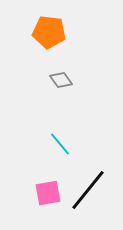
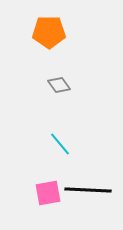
orange pentagon: rotated 8 degrees counterclockwise
gray diamond: moved 2 px left, 5 px down
black line: rotated 54 degrees clockwise
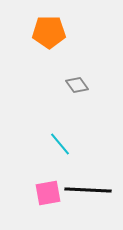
gray diamond: moved 18 px right
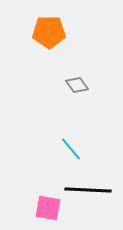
cyan line: moved 11 px right, 5 px down
pink square: moved 15 px down; rotated 20 degrees clockwise
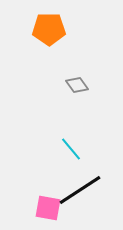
orange pentagon: moved 3 px up
black line: moved 8 px left; rotated 36 degrees counterclockwise
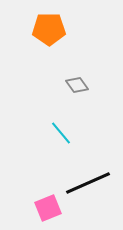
cyan line: moved 10 px left, 16 px up
black line: moved 8 px right, 7 px up; rotated 9 degrees clockwise
pink square: rotated 32 degrees counterclockwise
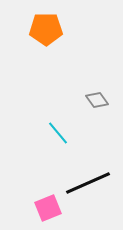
orange pentagon: moved 3 px left
gray diamond: moved 20 px right, 15 px down
cyan line: moved 3 px left
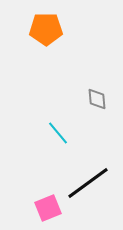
gray diamond: moved 1 px up; rotated 30 degrees clockwise
black line: rotated 12 degrees counterclockwise
